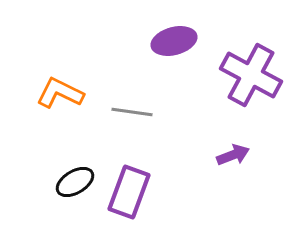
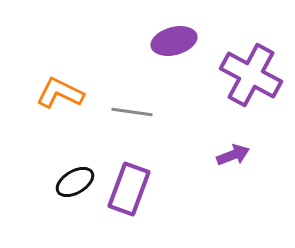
purple rectangle: moved 3 px up
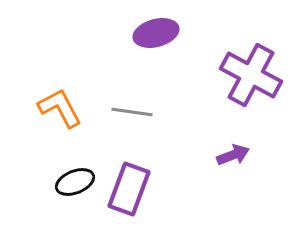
purple ellipse: moved 18 px left, 8 px up
orange L-shape: moved 15 px down; rotated 36 degrees clockwise
black ellipse: rotated 9 degrees clockwise
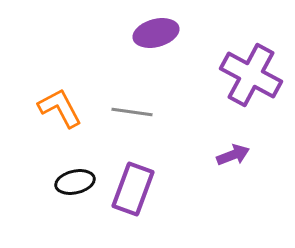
black ellipse: rotated 9 degrees clockwise
purple rectangle: moved 4 px right
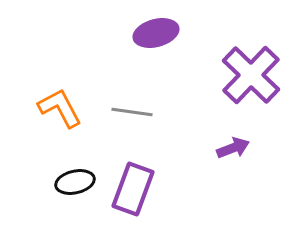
purple cross: rotated 16 degrees clockwise
purple arrow: moved 7 px up
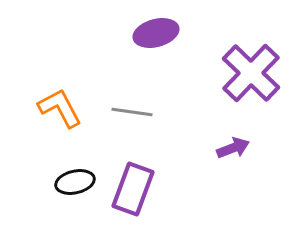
purple cross: moved 2 px up
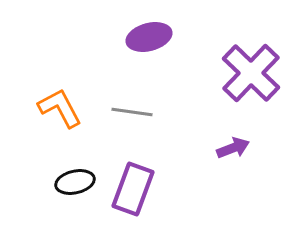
purple ellipse: moved 7 px left, 4 px down
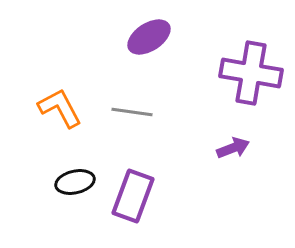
purple ellipse: rotated 18 degrees counterclockwise
purple cross: rotated 34 degrees counterclockwise
purple rectangle: moved 7 px down
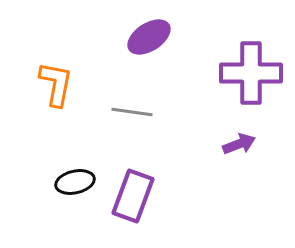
purple cross: rotated 10 degrees counterclockwise
orange L-shape: moved 4 px left, 24 px up; rotated 39 degrees clockwise
purple arrow: moved 6 px right, 4 px up
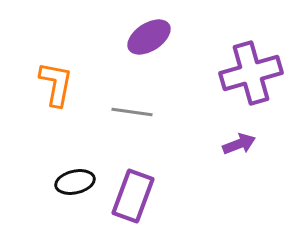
purple cross: rotated 16 degrees counterclockwise
